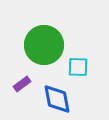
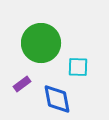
green circle: moved 3 px left, 2 px up
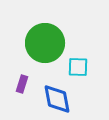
green circle: moved 4 px right
purple rectangle: rotated 36 degrees counterclockwise
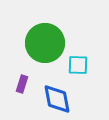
cyan square: moved 2 px up
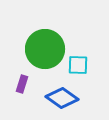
green circle: moved 6 px down
blue diamond: moved 5 px right, 1 px up; rotated 44 degrees counterclockwise
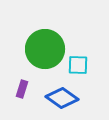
purple rectangle: moved 5 px down
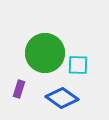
green circle: moved 4 px down
purple rectangle: moved 3 px left
